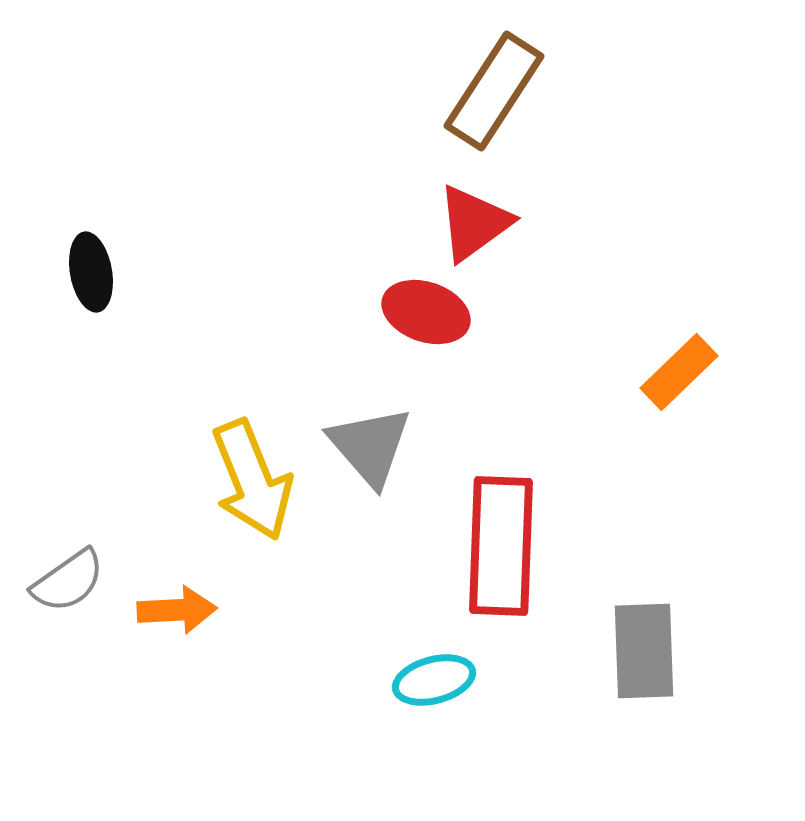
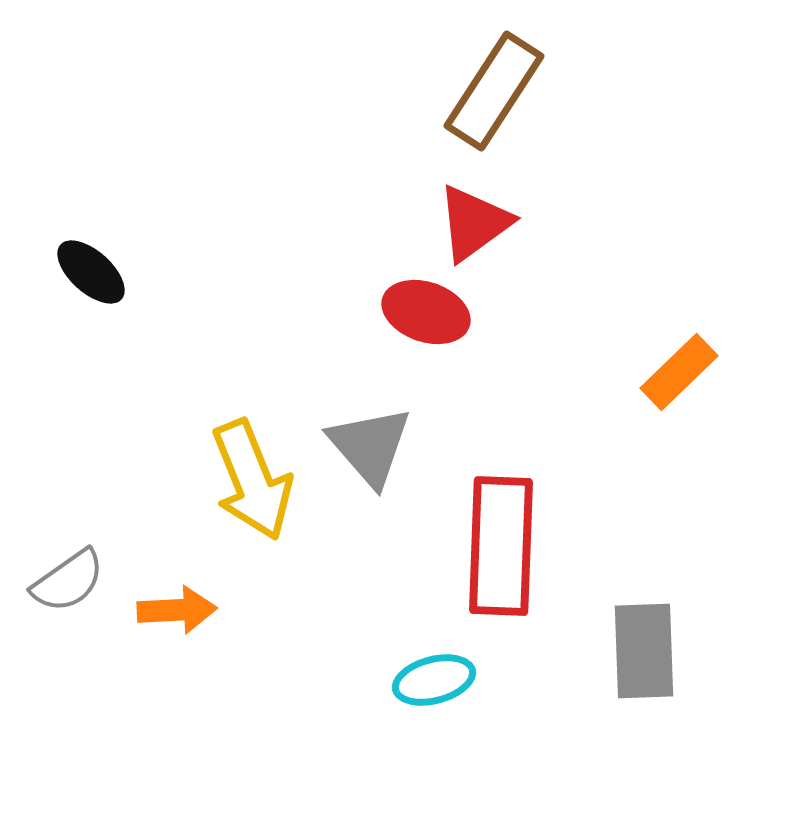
black ellipse: rotated 38 degrees counterclockwise
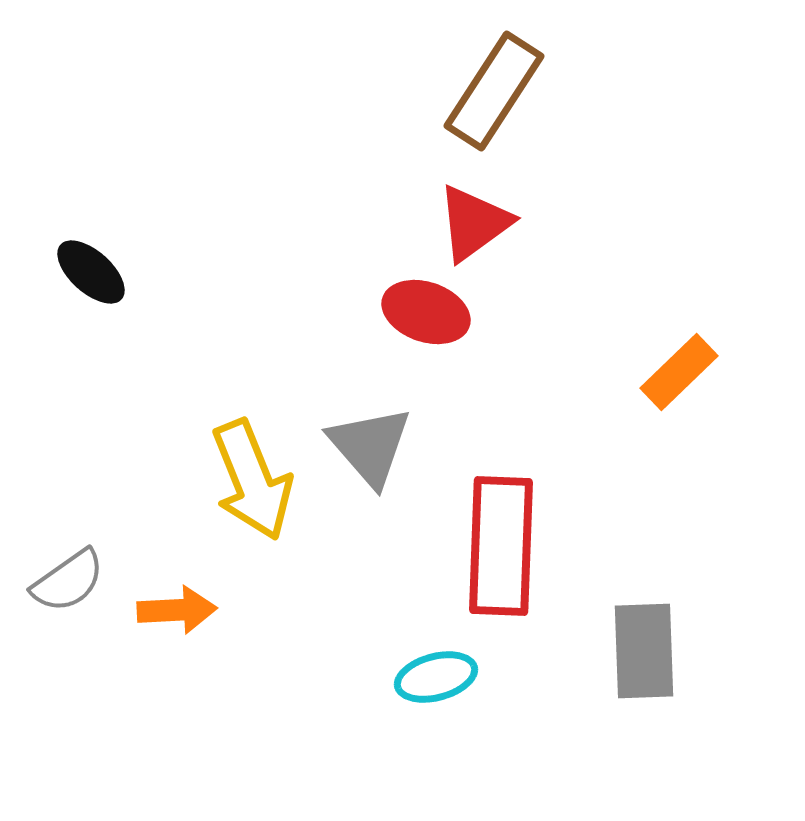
cyan ellipse: moved 2 px right, 3 px up
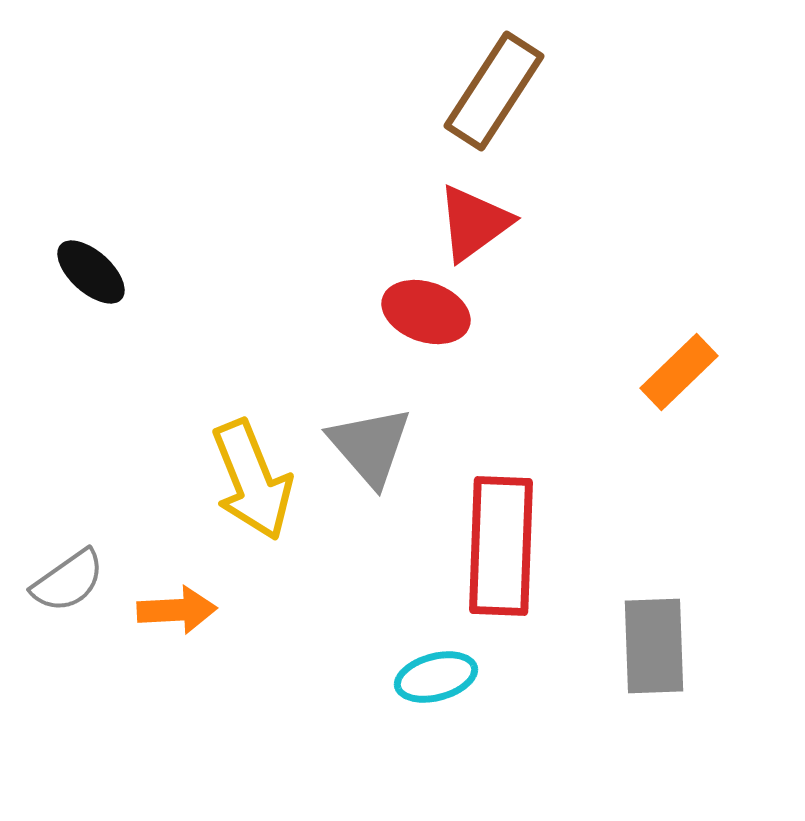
gray rectangle: moved 10 px right, 5 px up
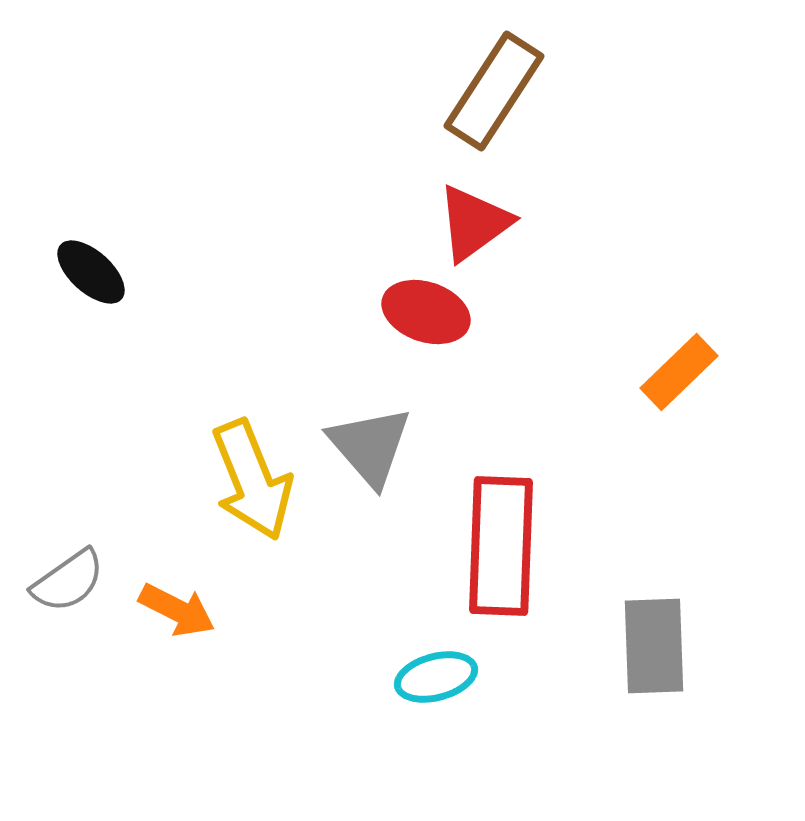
orange arrow: rotated 30 degrees clockwise
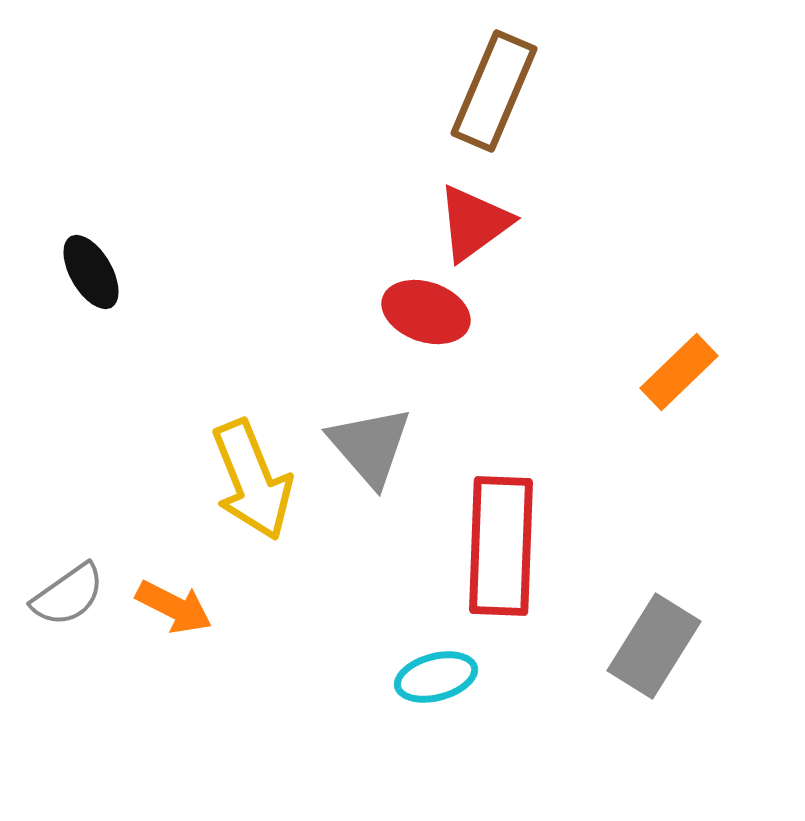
brown rectangle: rotated 10 degrees counterclockwise
black ellipse: rotated 18 degrees clockwise
gray semicircle: moved 14 px down
orange arrow: moved 3 px left, 3 px up
gray rectangle: rotated 34 degrees clockwise
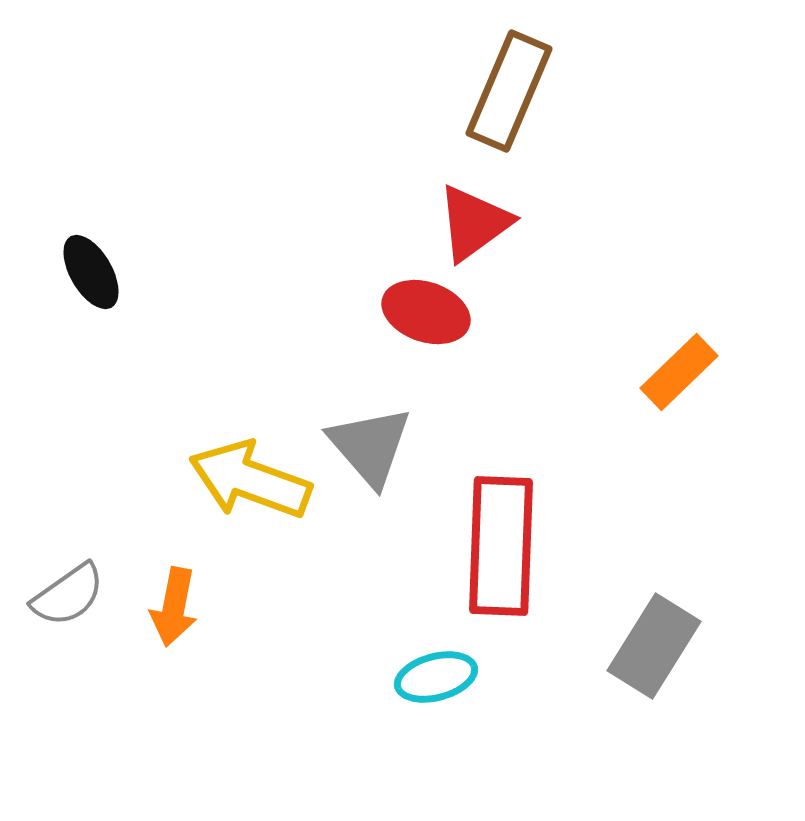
brown rectangle: moved 15 px right
yellow arrow: moved 2 px left; rotated 132 degrees clockwise
orange arrow: rotated 74 degrees clockwise
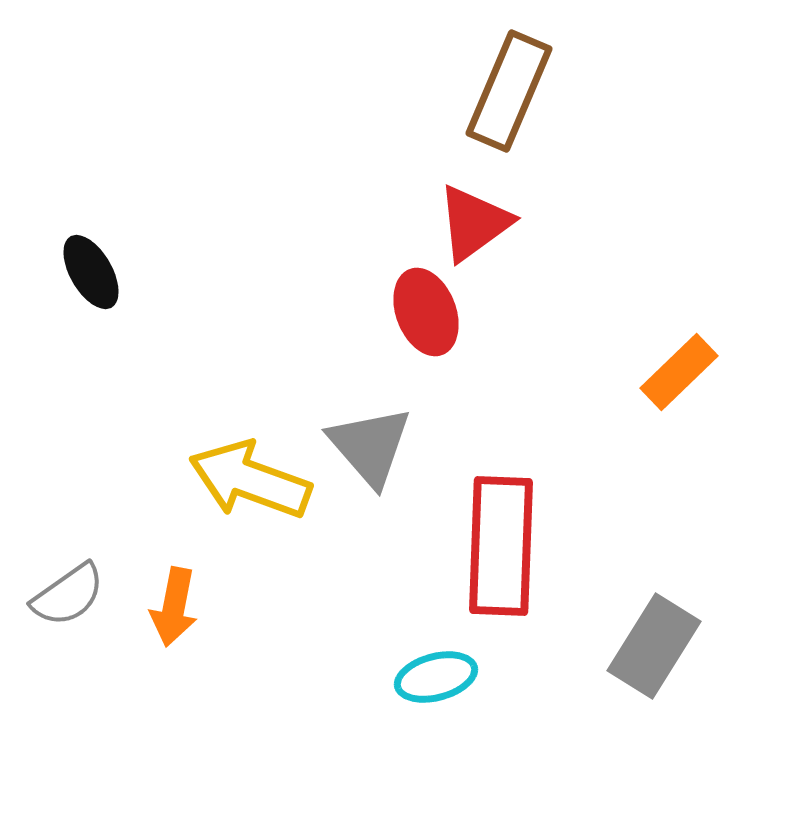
red ellipse: rotated 50 degrees clockwise
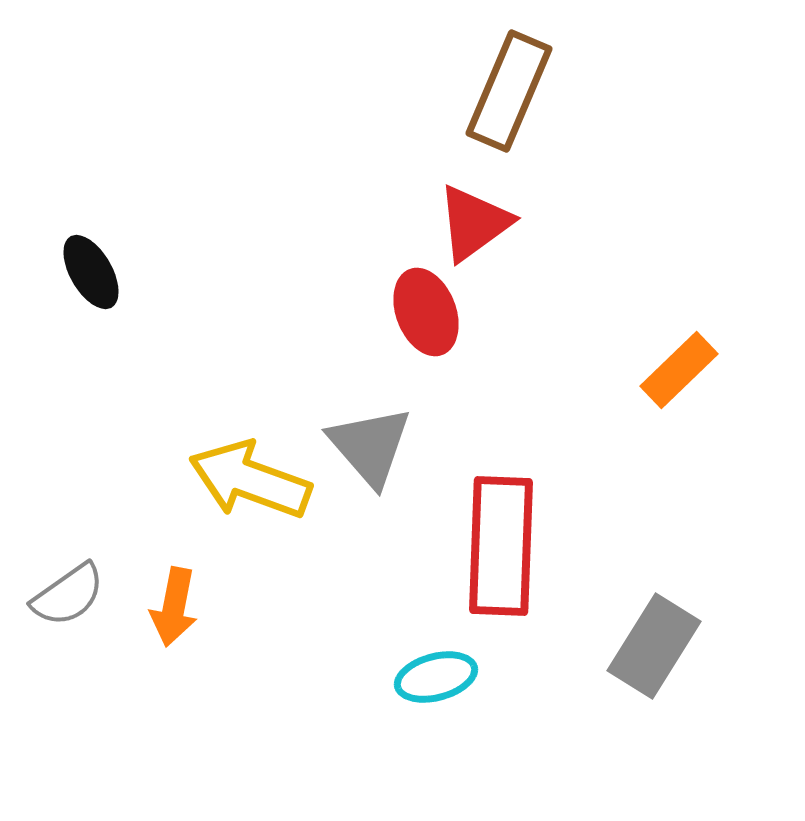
orange rectangle: moved 2 px up
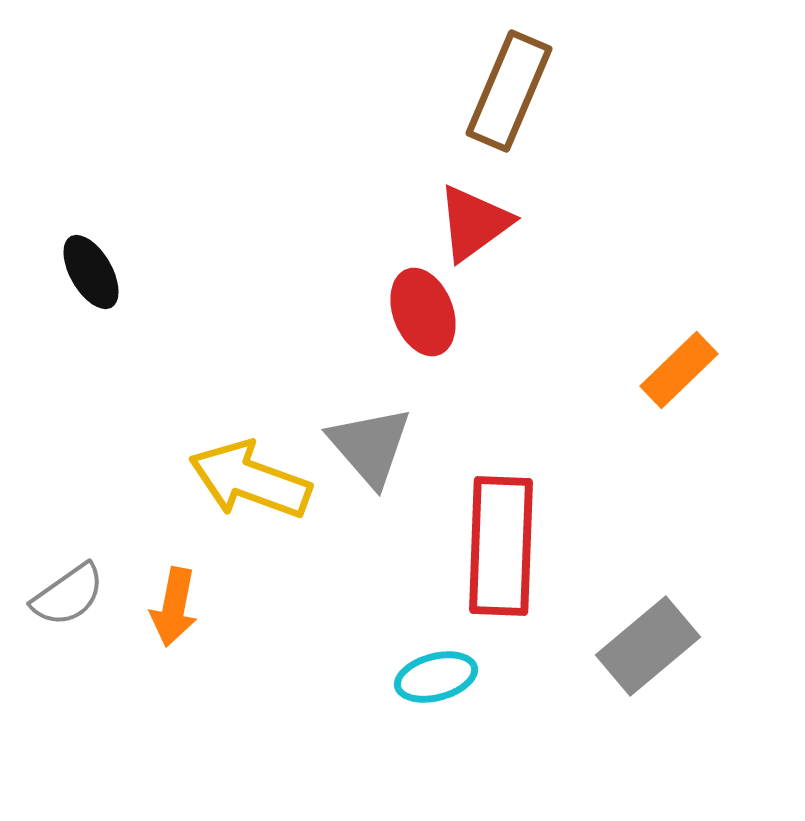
red ellipse: moved 3 px left
gray rectangle: moved 6 px left; rotated 18 degrees clockwise
